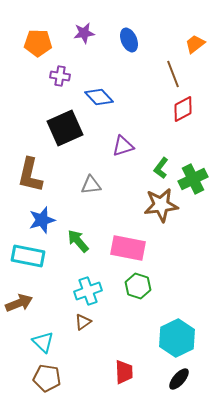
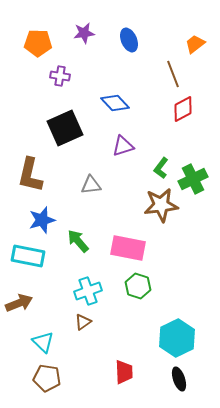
blue diamond: moved 16 px right, 6 px down
black ellipse: rotated 60 degrees counterclockwise
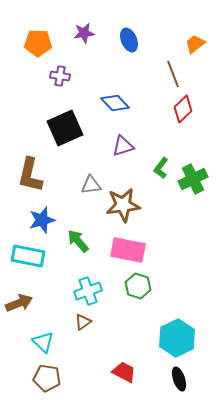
red diamond: rotated 16 degrees counterclockwise
brown star: moved 38 px left
pink rectangle: moved 2 px down
red trapezoid: rotated 60 degrees counterclockwise
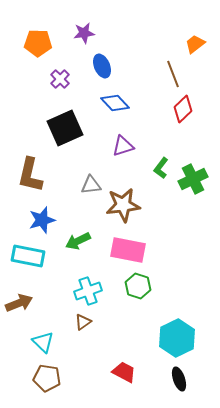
blue ellipse: moved 27 px left, 26 px down
purple cross: moved 3 px down; rotated 36 degrees clockwise
green arrow: rotated 75 degrees counterclockwise
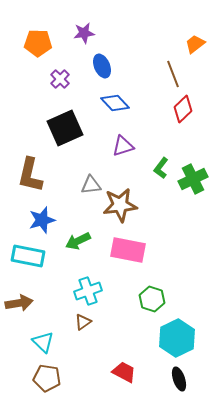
brown star: moved 3 px left
green hexagon: moved 14 px right, 13 px down
brown arrow: rotated 12 degrees clockwise
